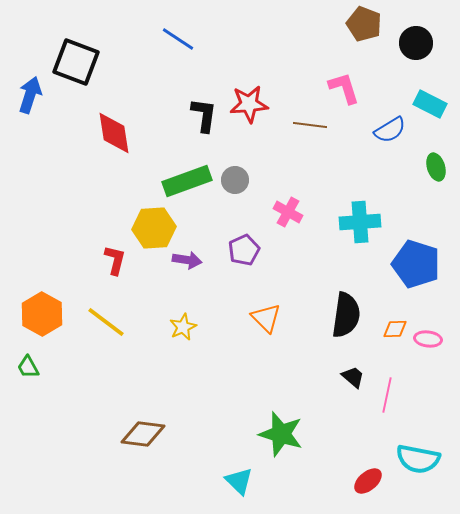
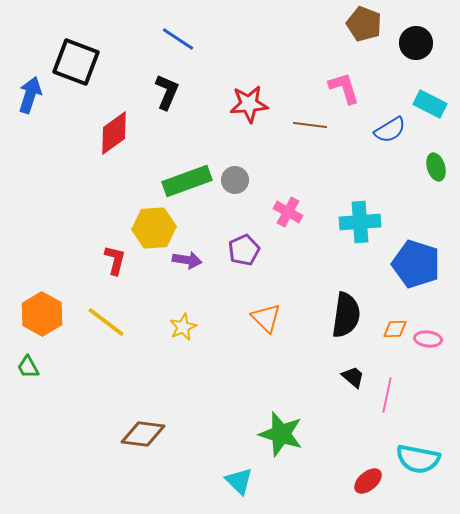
black L-shape: moved 37 px left, 23 px up; rotated 15 degrees clockwise
red diamond: rotated 63 degrees clockwise
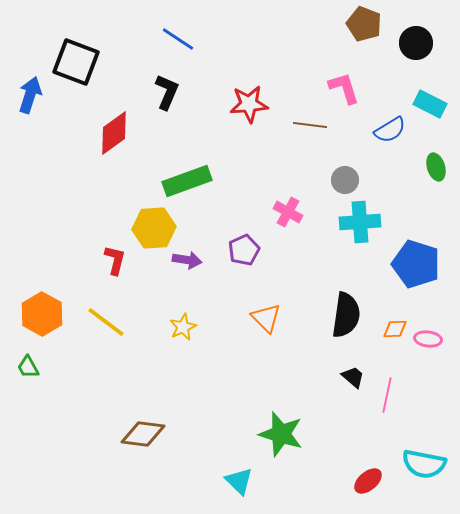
gray circle: moved 110 px right
cyan semicircle: moved 6 px right, 5 px down
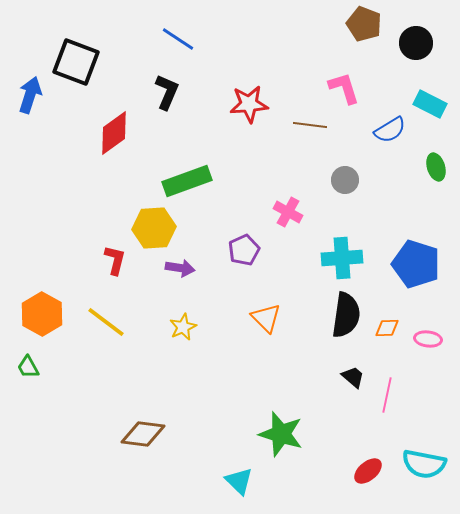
cyan cross: moved 18 px left, 36 px down
purple arrow: moved 7 px left, 8 px down
orange diamond: moved 8 px left, 1 px up
red ellipse: moved 10 px up
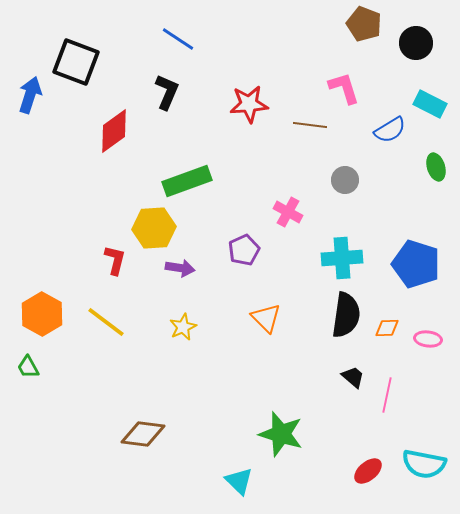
red diamond: moved 2 px up
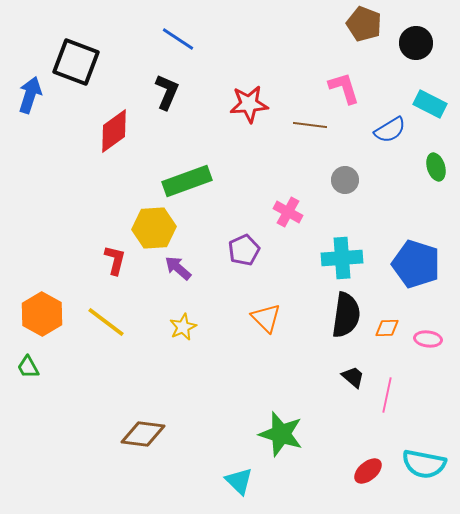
purple arrow: moved 2 px left; rotated 148 degrees counterclockwise
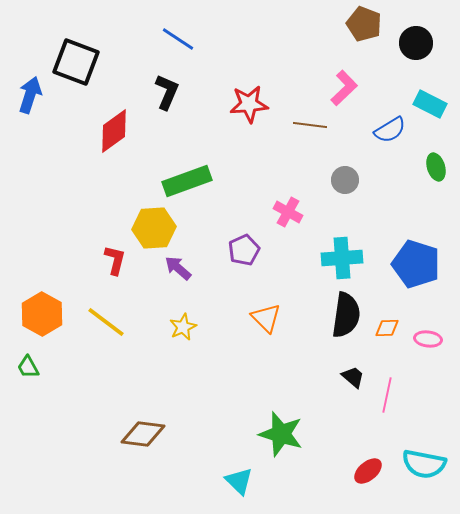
pink L-shape: rotated 63 degrees clockwise
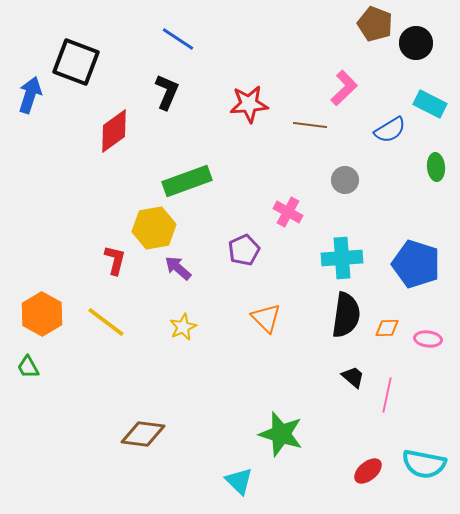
brown pentagon: moved 11 px right
green ellipse: rotated 12 degrees clockwise
yellow hexagon: rotated 6 degrees counterclockwise
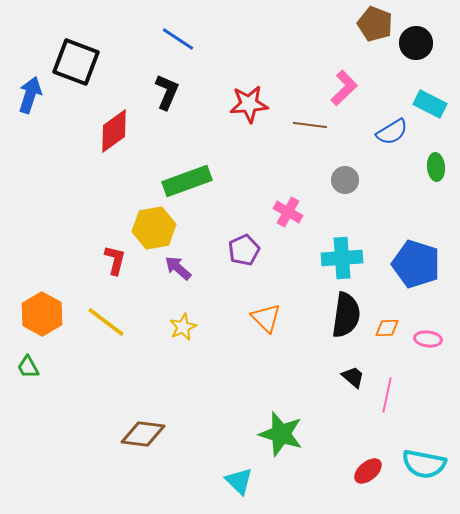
blue semicircle: moved 2 px right, 2 px down
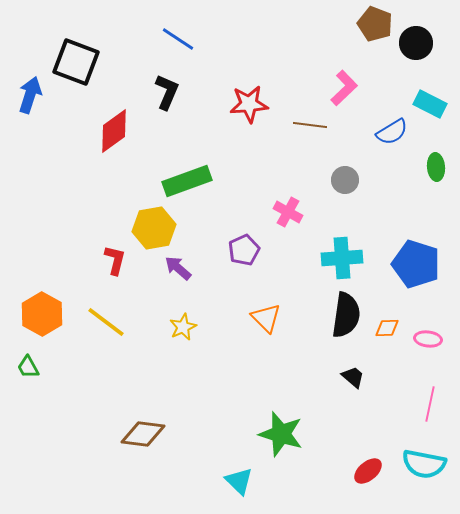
pink line: moved 43 px right, 9 px down
